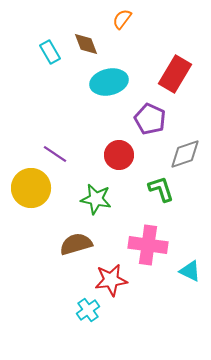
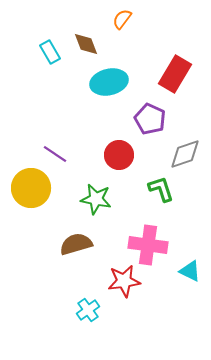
red star: moved 13 px right, 1 px down
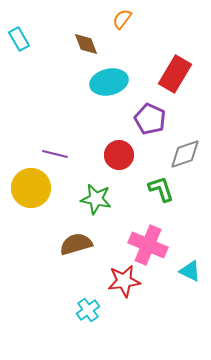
cyan rectangle: moved 31 px left, 13 px up
purple line: rotated 20 degrees counterclockwise
pink cross: rotated 15 degrees clockwise
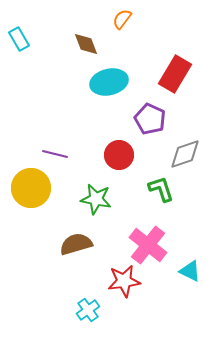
pink cross: rotated 15 degrees clockwise
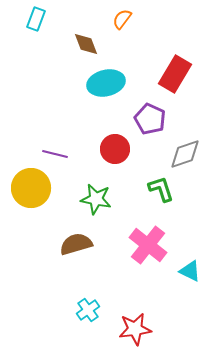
cyan rectangle: moved 17 px right, 20 px up; rotated 50 degrees clockwise
cyan ellipse: moved 3 px left, 1 px down
red circle: moved 4 px left, 6 px up
red star: moved 11 px right, 48 px down
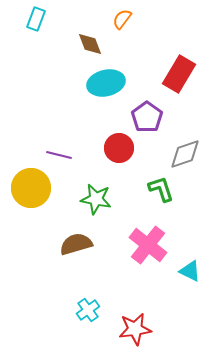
brown diamond: moved 4 px right
red rectangle: moved 4 px right
purple pentagon: moved 3 px left, 2 px up; rotated 12 degrees clockwise
red circle: moved 4 px right, 1 px up
purple line: moved 4 px right, 1 px down
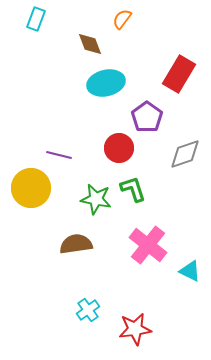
green L-shape: moved 28 px left
brown semicircle: rotated 8 degrees clockwise
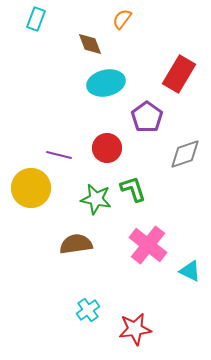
red circle: moved 12 px left
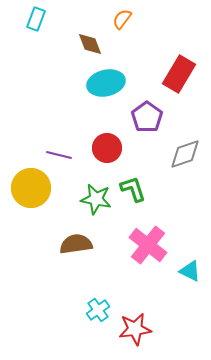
cyan cross: moved 10 px right
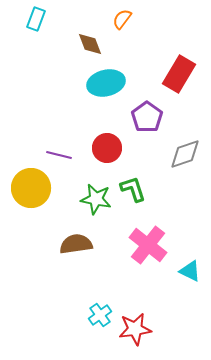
cyan cross: moved 2 px right, 5 px down
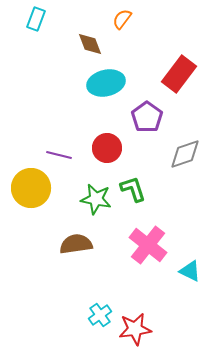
red rectangle: rotated 6 degrees clockwise
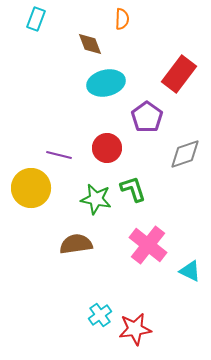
orange semicircle: rotated 145 degrees clockwise
